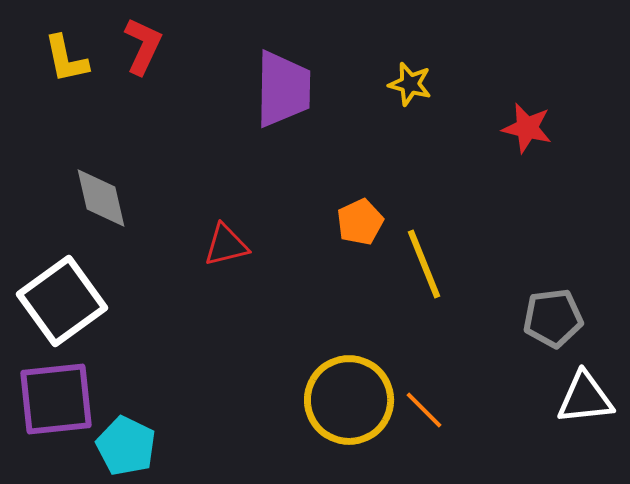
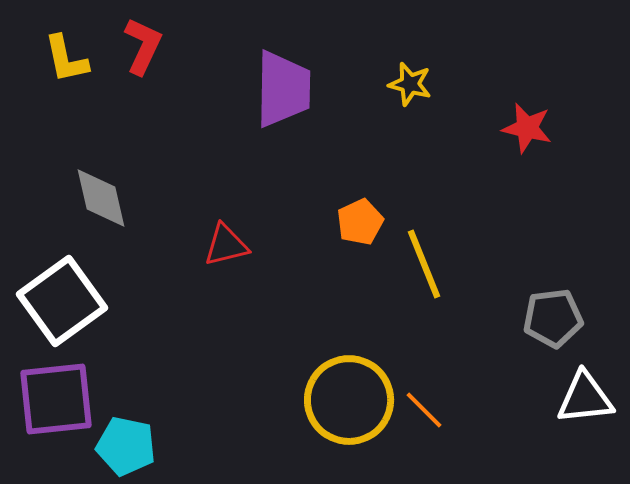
cyan pentagon: rotated 14 degrees counterclockwise
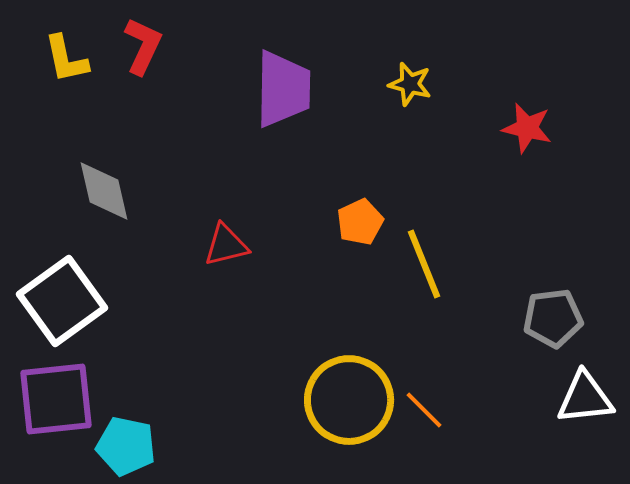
gray diamond: moved 3 px right, 7 px up
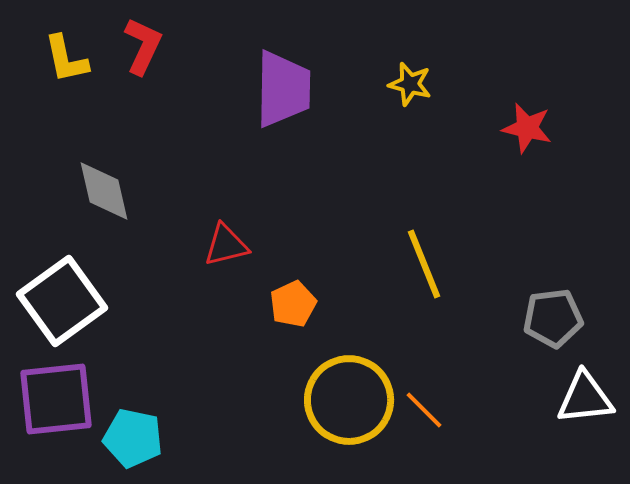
orange pentagon: moved 67 px left, 82 px down
cyan pentagon: moved 7 px right, 8 px up
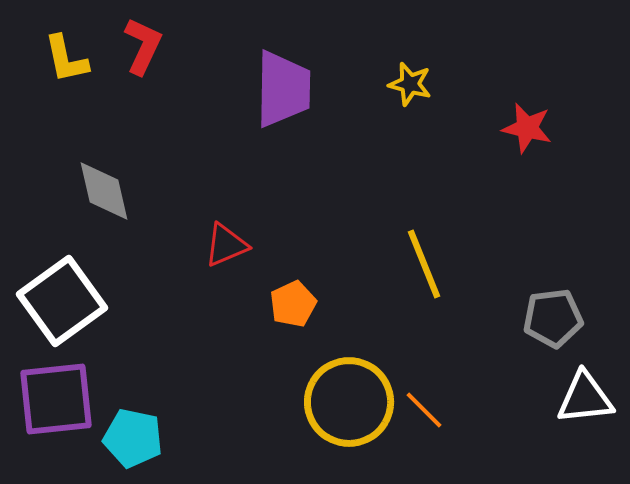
red triangle: rotated 9 degrees counterclockwise
yellow circle: moved 2 px down
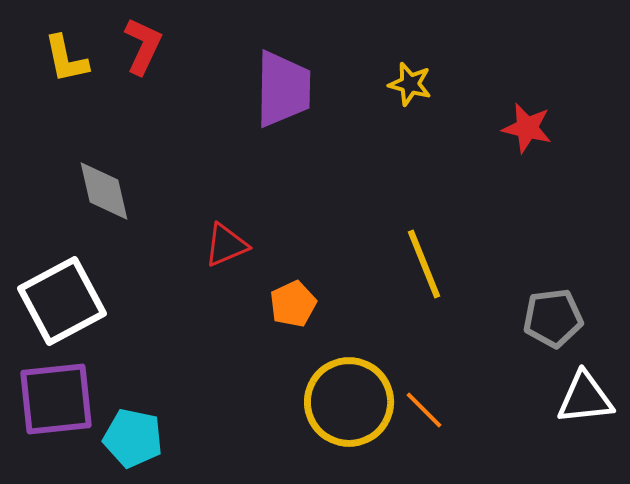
white square: rotated 8 degrees clockwise
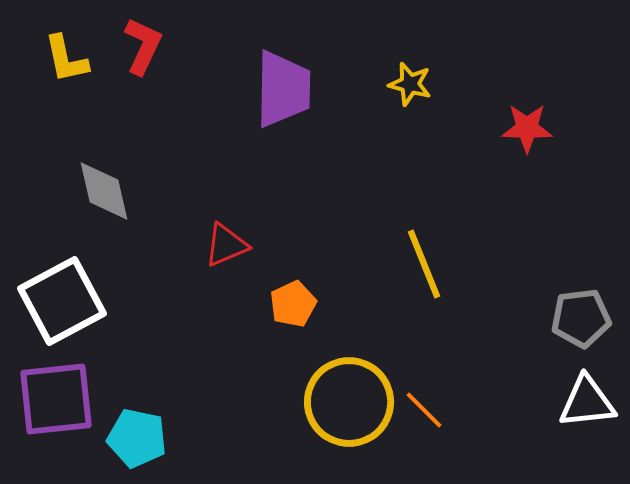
red star: rotated 12 degrees counterclockwise
gray pentagon: moved 28 px right
white triangle: moved 2 px right, 4 px down
cyan pentagon: moved 4 px right
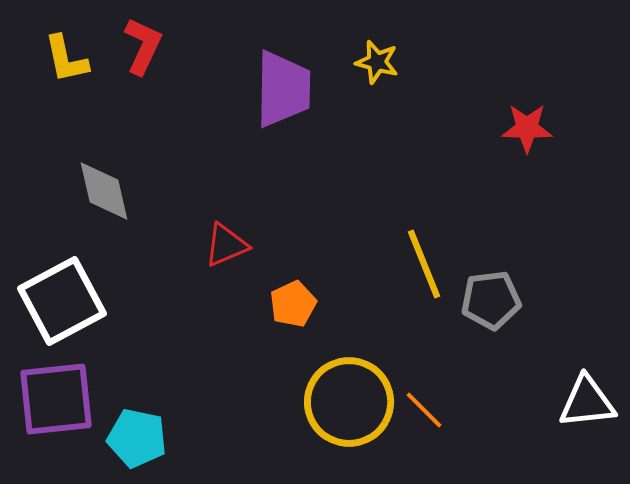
yellow star: moved 33 px left, 22 px up
gray pentagon: moved 90 px left, 18 px up
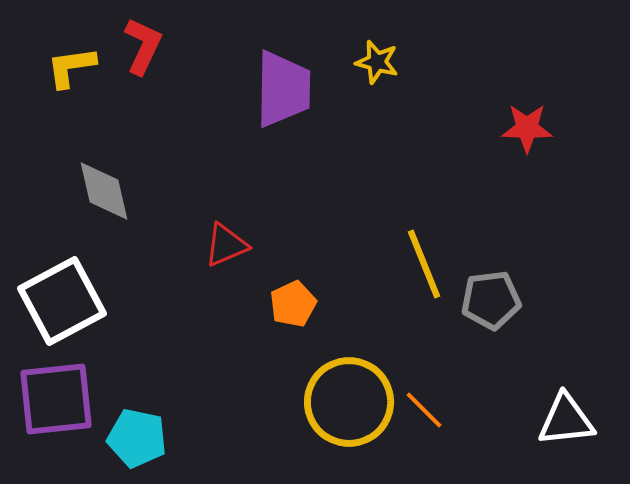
yellow L-shape: moved 5 px right, 8 px down; rotated 94 degrees clockwise
white triangle: moved 21 px left, 18 px down
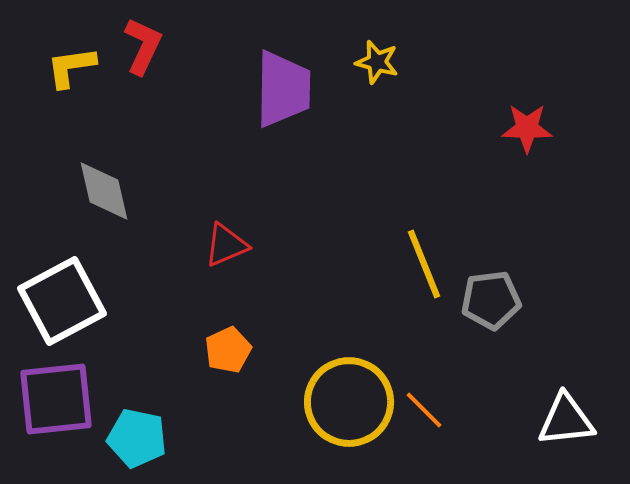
orange pentagon: moved 65 px left, 46 px down
